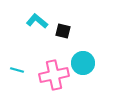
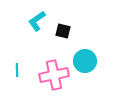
cyan L-shape: rotated 75 degrees counterclockwise
cyan circle: moved 2 px right, 2 px up
cyan line: rotated 72 degrees clockwise
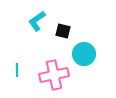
cyan circle: moved 1 px left, 7 px up
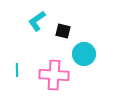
pink cross: rotated 16 degrees clockwise
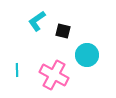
cyan circle: moved 3 px right, 1 px down
pink cross: rotated 24 degrees clockwise
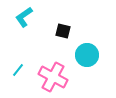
cyan L-shape: moved 13 px left, 4 px up
cyan line: moved 1 px right; rotated 40 degrees clockwise
pink cross: moved 1 px left, 2 px down
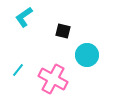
pink cross: moved 2 px down
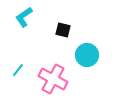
black square: moved 1 px up
